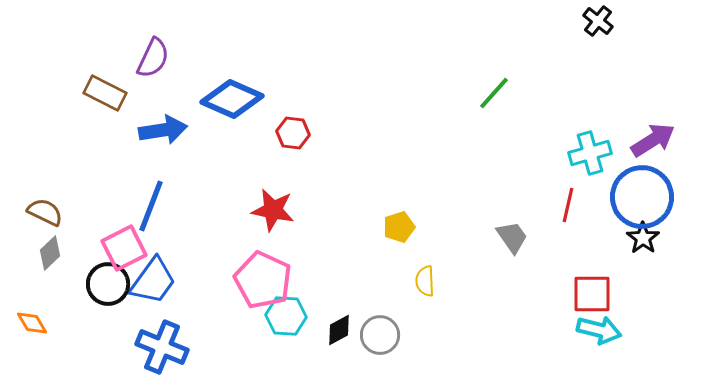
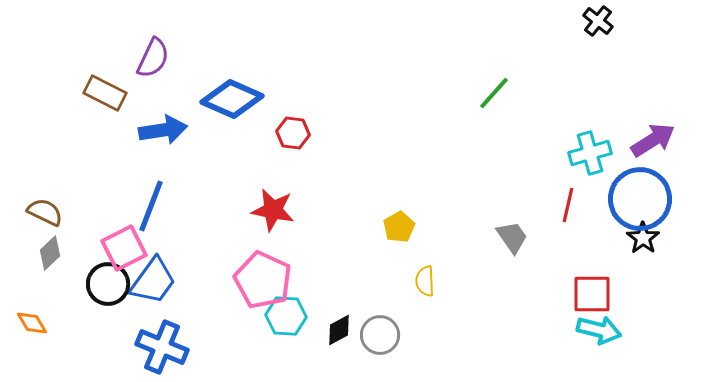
blue circle: moved 2 px left, 2 px down
yellow pentagon: rotated 12 degrees counterclockwise
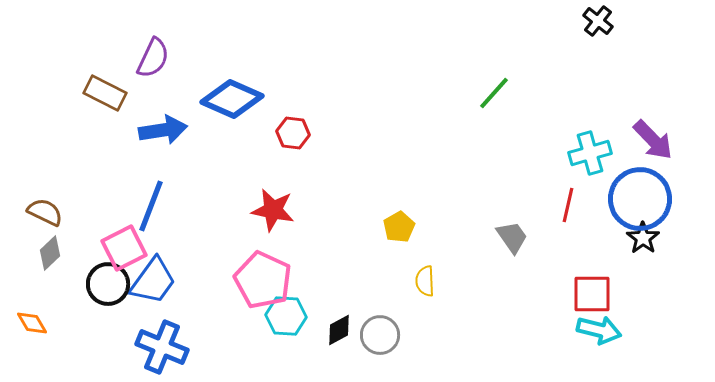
purple arrow: rotated 78 degrees clockwise
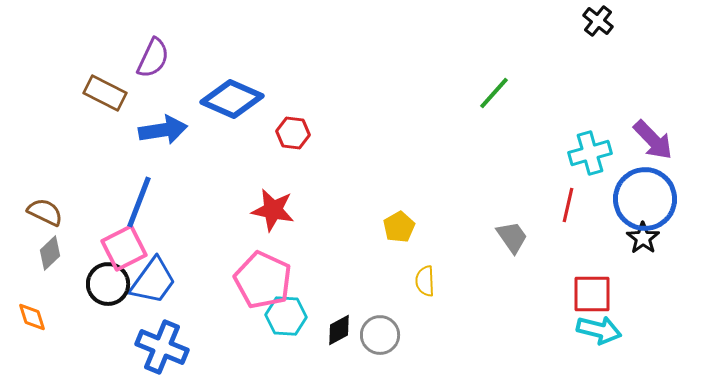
blue circle: moved 5 px right
blue line: moved 12 px left, 4 px up
orange diamond: moved 6 px up; rotated 12 degrees clockwise
